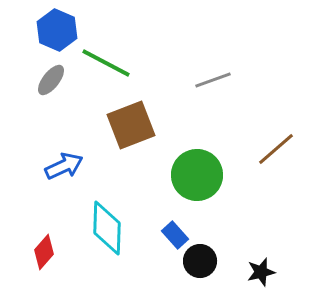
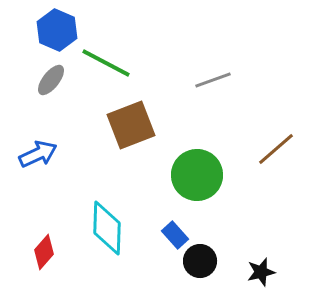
blue arrow: moved 26 px left, 12 px up
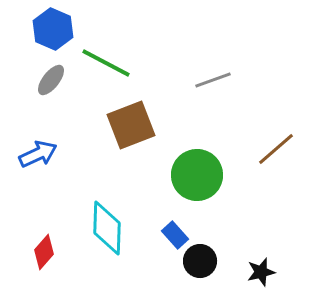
blue hexagon: moved 4 px left, 1 px up
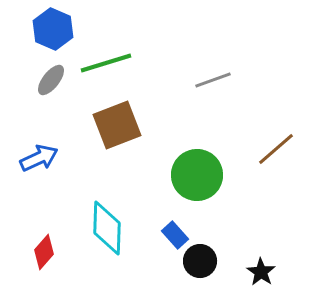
green line: rotated 45 degrees counterclockwise
brown square: moved 14 px left
blue arrow: moved 1 px right, 4 px down
black star: rotated 24 degrees counterclockwise
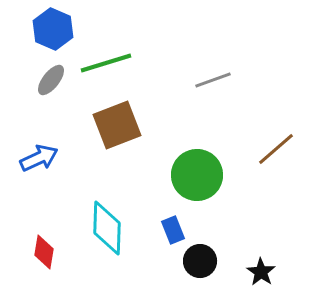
blue rectangle: moved 2 px left, 5 px up; rotated 20 degrees clockwise
red diamond: rotated 32 degrees counterclockwise
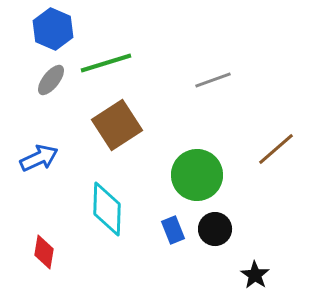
brown square: rotated 12 degrees counterclockwise
cyan diamond: moved 19 px up
black circle: moved 15 px right, 32 px up
black star: moved 6 px left, 3 px down
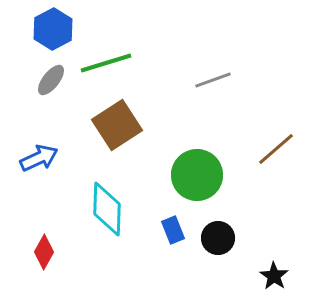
blue hexagon: rotated 9 degrees clockwise
black circle: moved 3 px right, 9 px down
red diamond: rotated 20 degrees clockwise
black star: moved 19 px right, 1 px down
